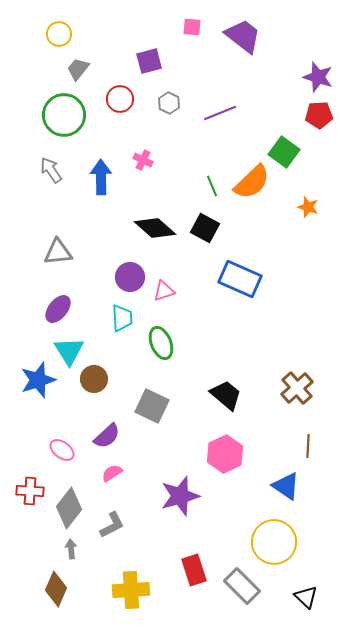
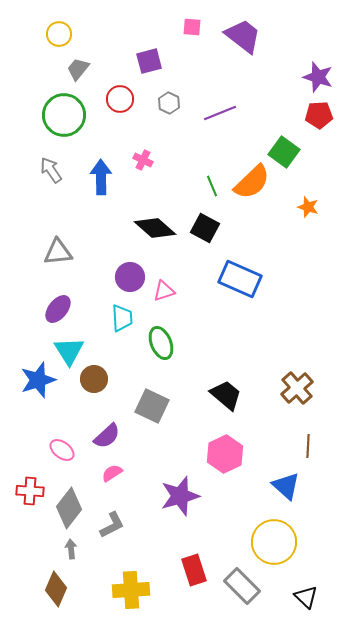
blue triangle at (286, 486): rotated 8 degrees clockwise
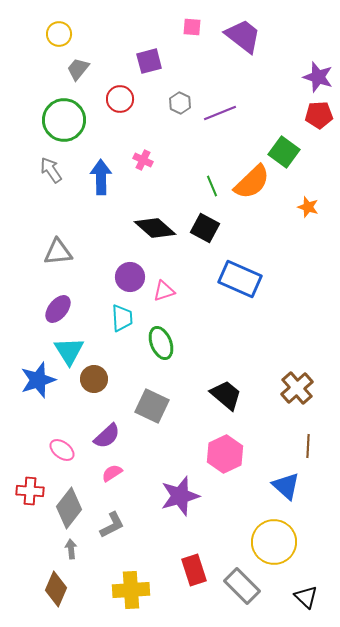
gray hexagon at (169, 103): moved 11 px right
green circle at (64, 115): moved 5 px down
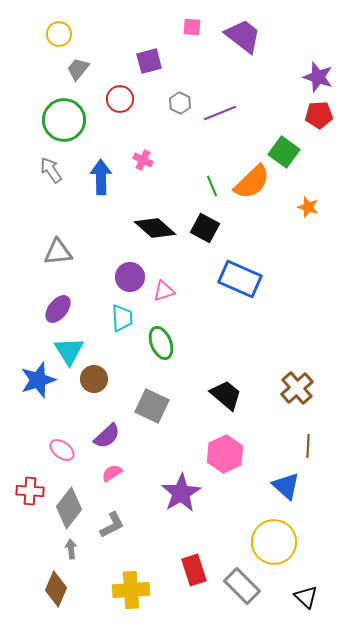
purple star at (180, 496): moved 1 px right, 3 px up; rotated 15 degrees counterclockwise
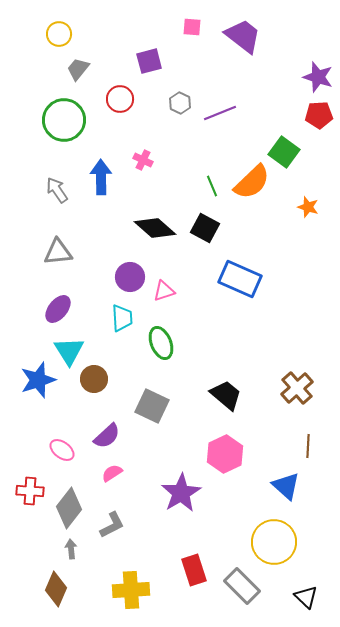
gray arrow at (51, 170): moved 6 px right, 20 px down
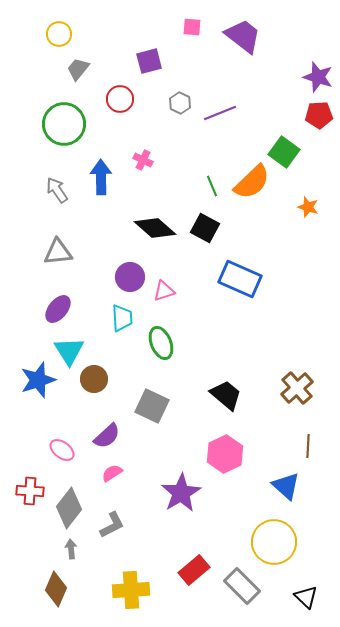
green circle at (64, 120): moved 4 px down
red rectangle at (194, 570): rotated 68 degrees clockwise
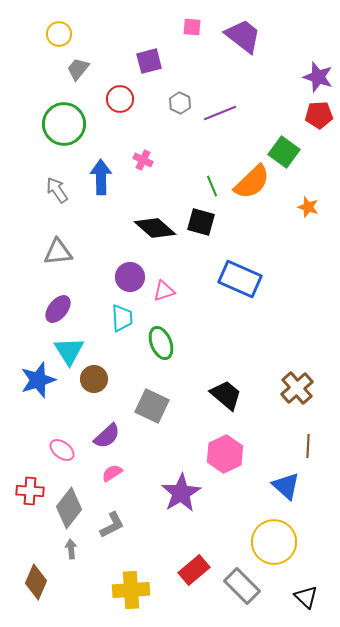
black square at (205, 228): moved 4 px left, 6 px up; rotated 12 degrees counterclockwise
brown diamond at (56, 589): moved 20 px left, 7 px up
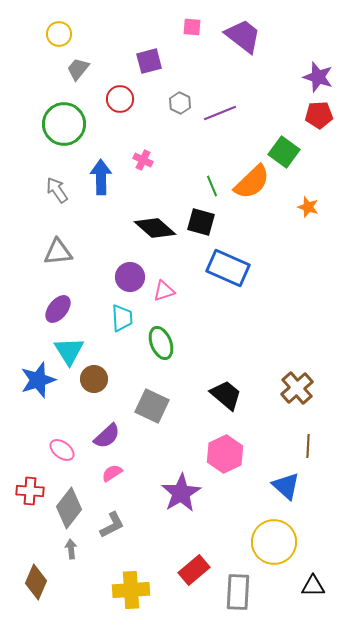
blue rectangle at (240, 279): moved 12 px left, 11 px up
gray rectangle at (242, 586): moved 4 px left, 6 px down; rotated 48 degrees clockwise
black triangle at (306, 597): moved 7 px right, 11 px up; rotated 45 degrees counterclockwise
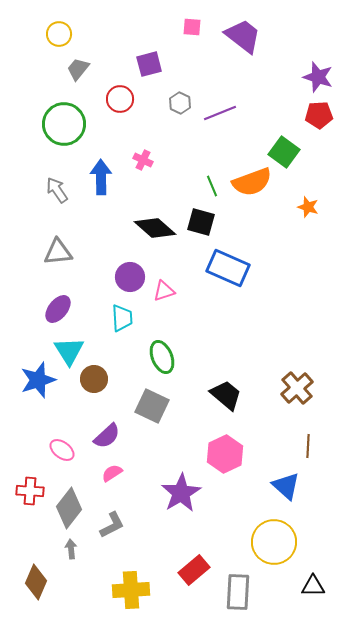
purple square at (149, 61): moved 3 px down
orange semicircle at (252, 182): rotated 24 degrees clockwise
green ellipse at (161, 343): moved 1 px right, 14 px down
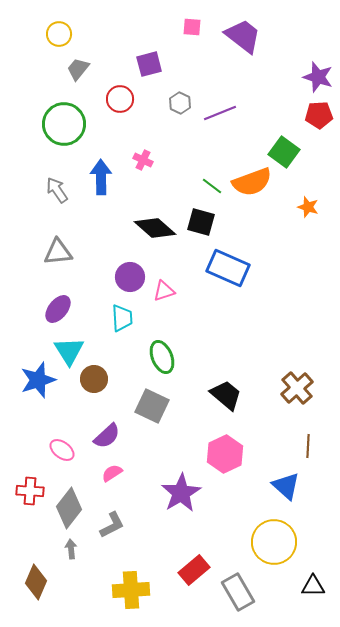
green line at (212, 186): rotated 30 degrees counterclockwise
gray rectangle at (238, 592): rotated 33 degrees counterclockwise
